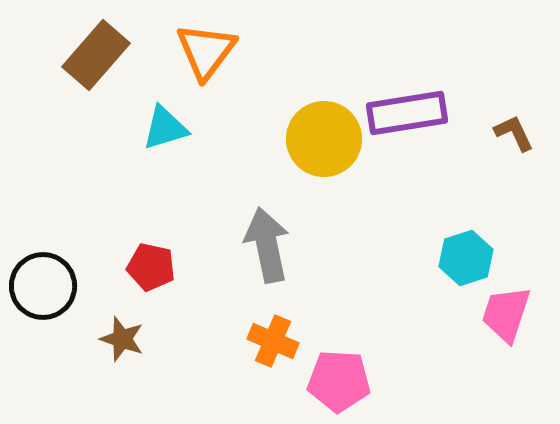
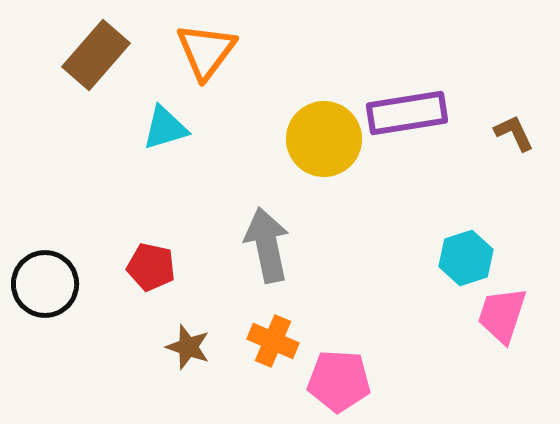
black circle: moved 2 px right, 2 px up
pink trapezoid: moved 4 px left, 1 px down
brown star: moved 66 px right, 8 px down
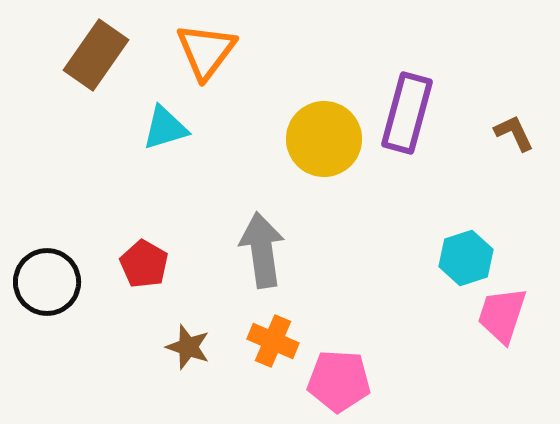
brown rectangle: rotated 6 degrees counterclockwise
purple rectangle: rotated 66 degrees counterclockwise
gray arrow: moved 5 px left, 5 px down; rotated 4 degrees clockwise
red pentagon: moved 7 px left, 3 px up; rotated 18 degrees clockwise
black circle: moved 2 px right, 2 px up
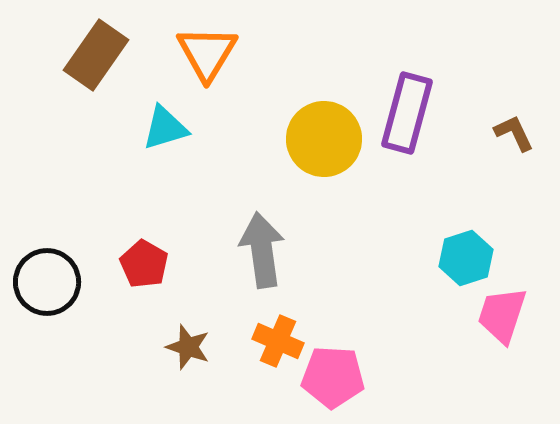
orange triangle: moved 1 px right, 2 px down; rotated 6 degrees counterclockwise
orange cross: moved 5 px right
pink pentagon: moved 6 px left, 4 px up
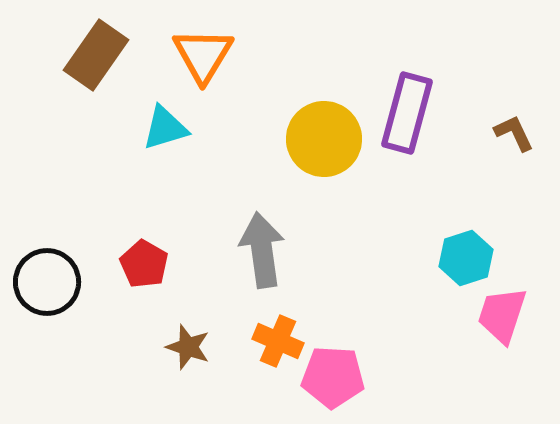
orange triangle: moved 4 px left, 2 px down
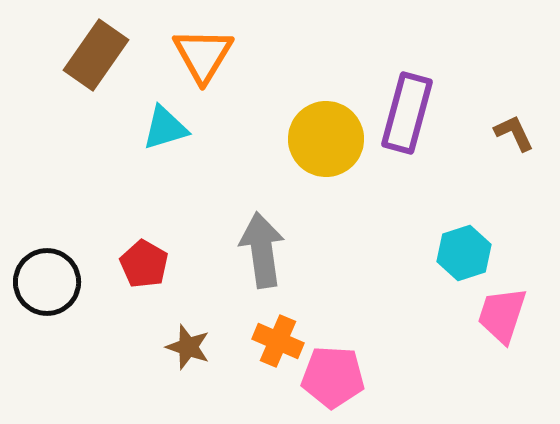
yellow circle: moved 2 px right
cyan hexagon: moved 2 px left, 5 px up
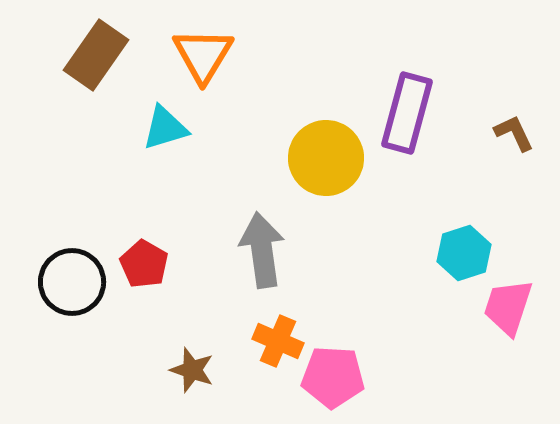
yellow circle: moved 19 px down
black circle: moved 25 px right
pink trapezoid: moved 6 px right, 8 px up
brown star: moved 4 px right, 23 px down
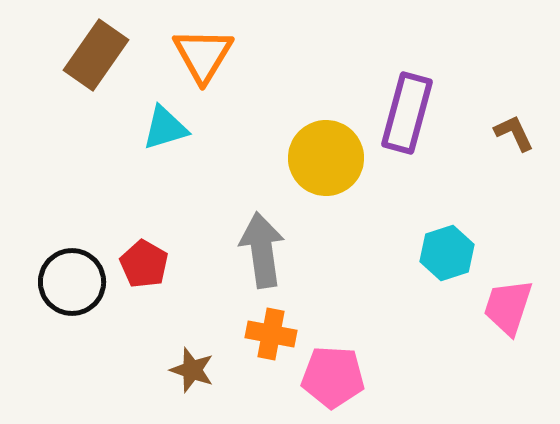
cyan hexagon: moved 17 px left
orange cross: moved 7 px left, 7 px up; rotated 12 degrees counterclockwise
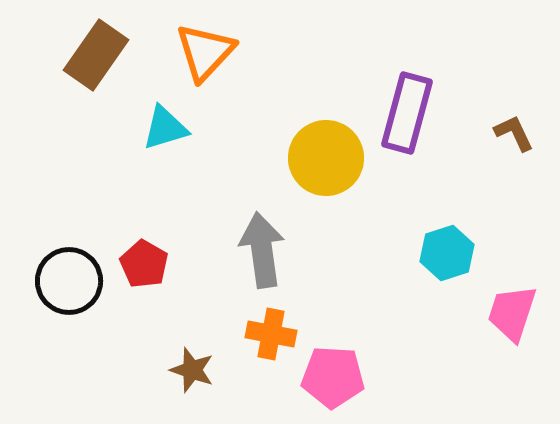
orange triangle: moved 2 px right, 3 px up; rotated 12 degrees clockwise
black circle: moved 3 px left, 1 px up
pink trapezoid: moved 4 px right, 6 px down
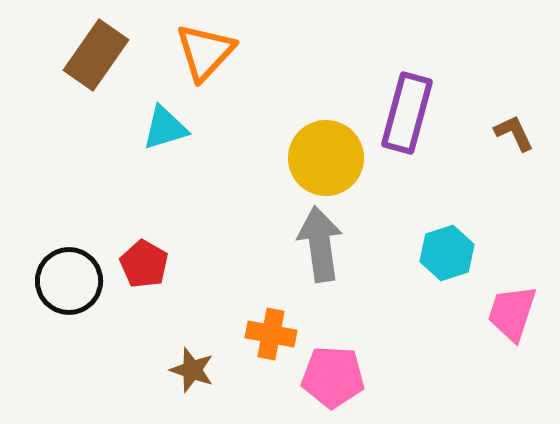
gray arrow: moved 58 px right, 6 px up
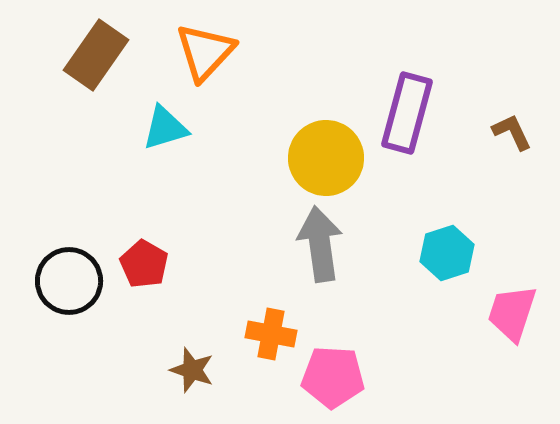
brown L-shape: moved 2 px left, 1 px up
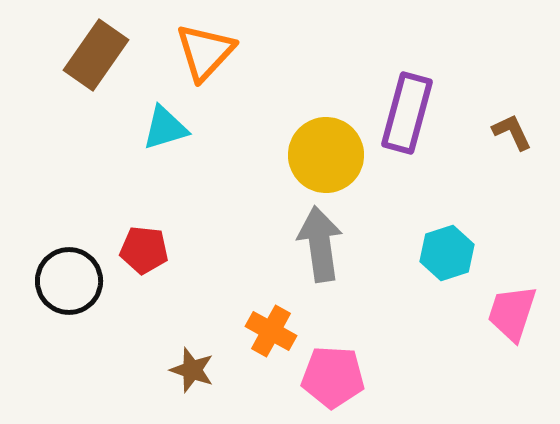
yellow circle: moved 3 px up
red pentagon: moved 14 px up; rotated 24 degrees counterclockwise
orange cross: moved 3 px up; rotated 18 degrees clockwise
